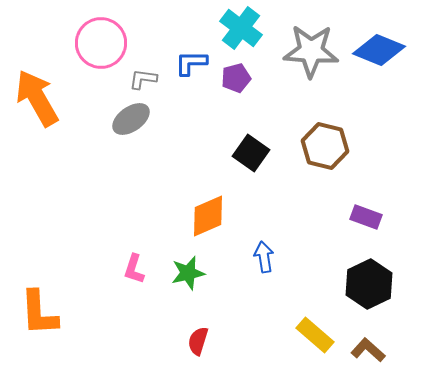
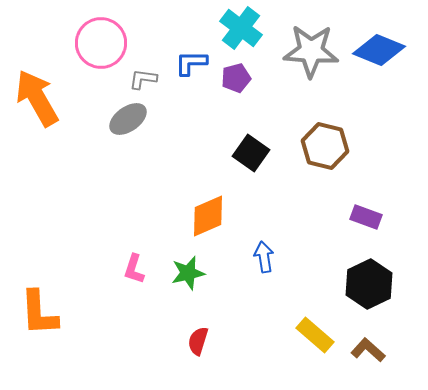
gray ellipse: moved 3 px left
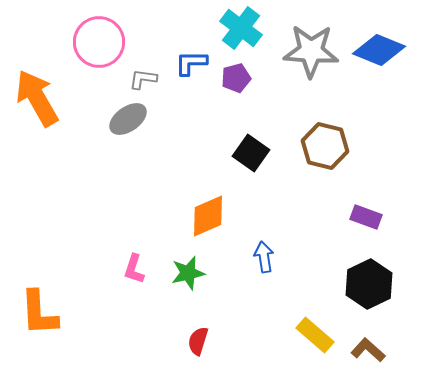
pink circle: moved 2 px left, 1 px up
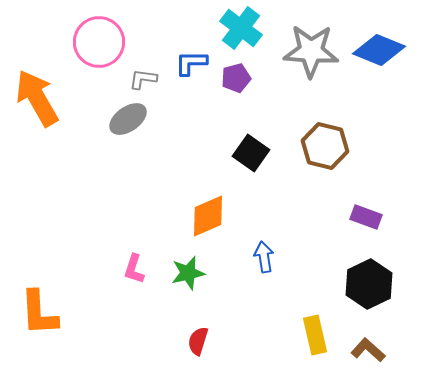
yellow rectangle: rotated 36 degrees clockwise
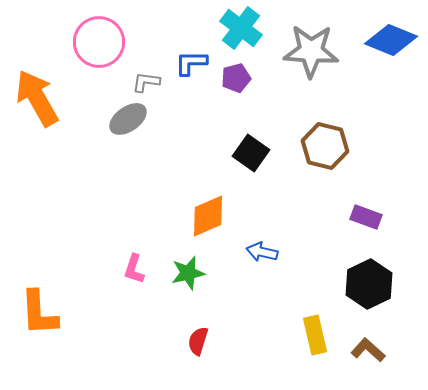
blue diamond: moved 12 px right, 10 px up
gray L-shape: moved 3 px right, 3 px down
blue arrow: moved 2 px left, 5 px up; rotated 68 degrees counterclockwise
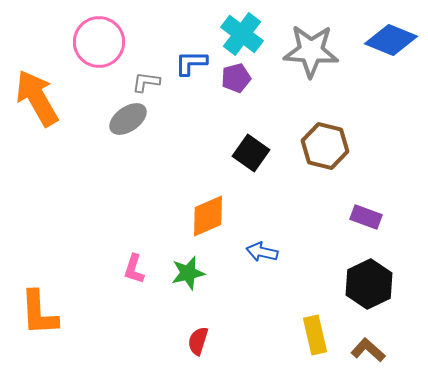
cyan cross: moved 1 px right, 6 px down
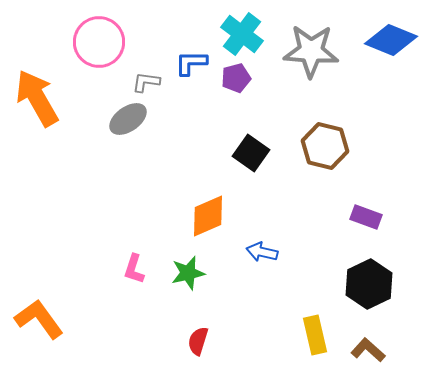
orange L-shape: moved 6 px down; rotated 147 degrees clockwise
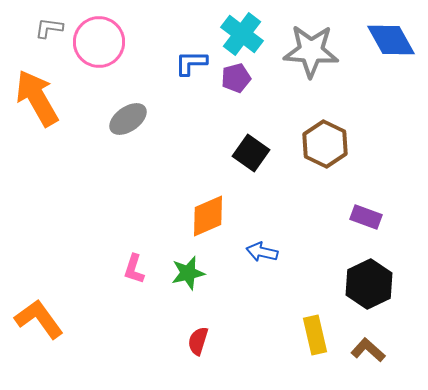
blue diamond: rotated 39 degrees clockwise
gray L-shape: moved 97 px left, 54 px up
brown hexagon: moved 2 px up; rotated 12 degrees clockwise
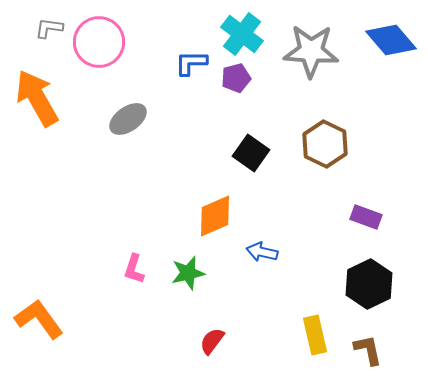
blue diamond: rotated 12 degrees counterclockwise
orange diamond: moved 7 px right
red semicircle: moved 14 px right; rotated 20 degrees clockwise
brown L-shape: rotated 36 degrees clockwise
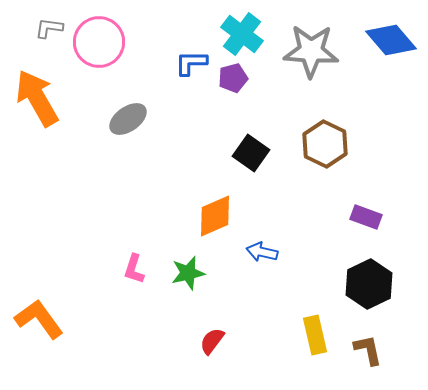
purple pentagon: moved 3 px left
